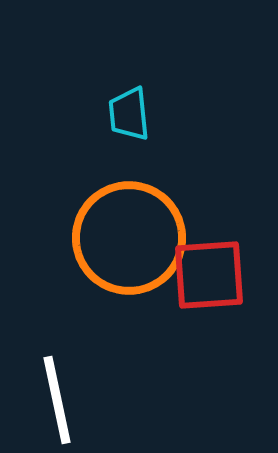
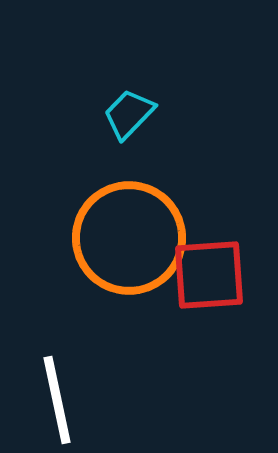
cyan trapezoid: rotated 50 degrees clockwise
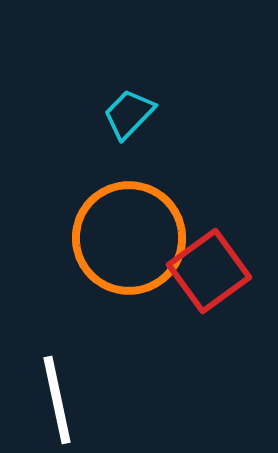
red square: moved 4 px up; rotated 32 degrees counterclockwise
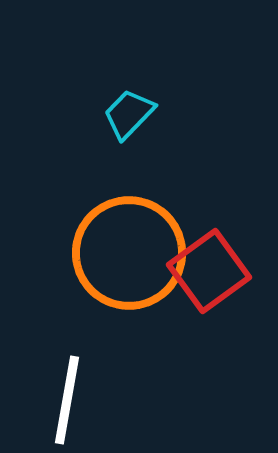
orange circle: moved 15 px down
white line: moved 10 px right; rotated 22 degrees clockwise
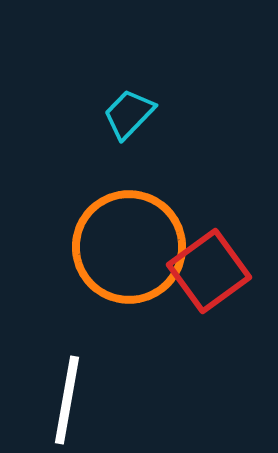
orange circle: moved 6 px up
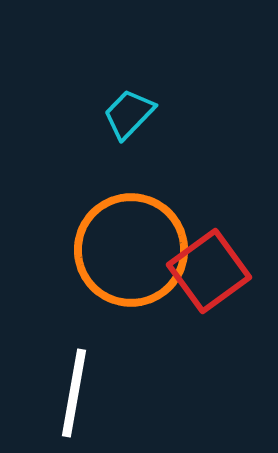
orange circle: moved 2 px right, 3 px down
white line: moved 7 px right, 7 px up
